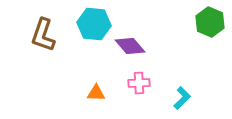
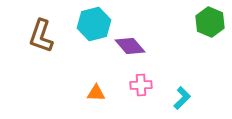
cyan hexagon: rotated 20 degrees counterclockwise
brown L-shape: moved 2 px left, 1 px down
pink cross: moved 2 px right, 2 px down
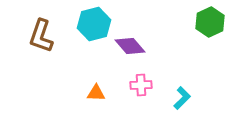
green hexagon: rotated 12 degrees clockwise
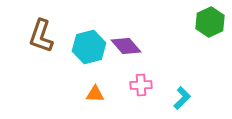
cyan hexagon: moved 5 px left, 23 px down
purple diamond: moved 4 px left
orange triangle: moved 1 px left, 1 px down
